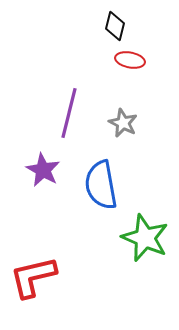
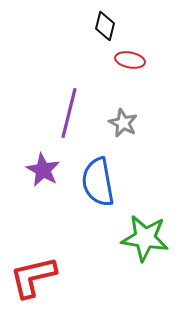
black diamond: moved 10 px left
blue semicircle: moved 3 px left, 3 px up
green star: rotated 15 degrees counterclockwise
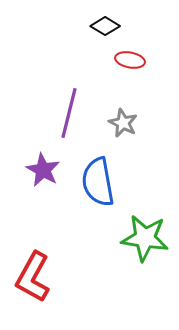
black diamond: rotated 72 degrees counterclockwise
red L-shape: rotated 48 degrees counterclockwise
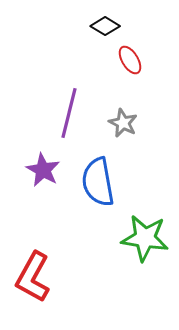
red ellipse: rotated 48 degrees clockwise
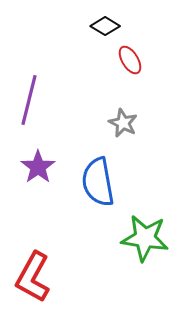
purple line: moved 40 px left, 13 px up
purple star: moved 5 px left, 3 px up; rotated 8 degrees clockwise
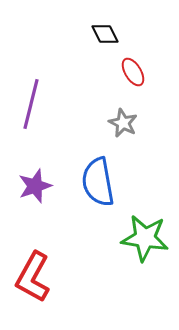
black diamond: moved 8 px down; rotated 32 degrees clockwise
red ellipse: moved 3 px right, 12 px down
purple line: moved 2 px right, 4 px down
purple star: moved 3 px left, 19 px down; rotated 16 degrees clockwise
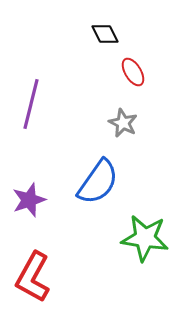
blue semicircle: rotated 135 degrees counterclockwise
purple star: moved 6 px left, 14 px down
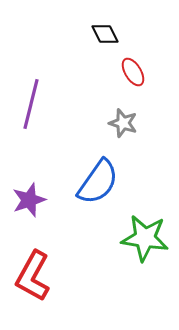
gray star: rotated 8 degrees counterclockwise
red L-shape: moved 1 px up
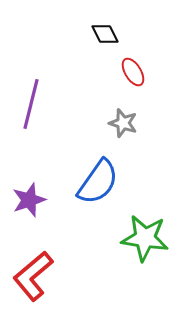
red L-shape: rotated 21 degrees clockwise
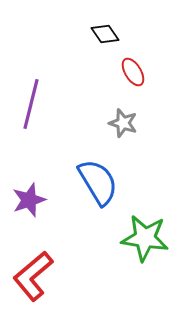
black diamond: rotated 8 degrees counterclockwise
blue semicircle: rotated 66 degrees counterclockwise
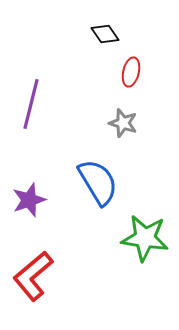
red ellipse: moved 2 px left; rotated 44 degrees clockwise
